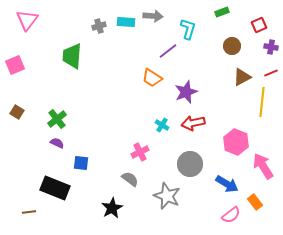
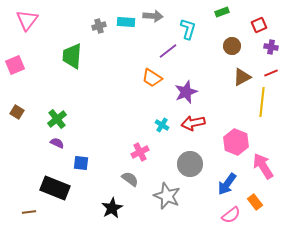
blue arrow: rotated 95 degrees clockwise
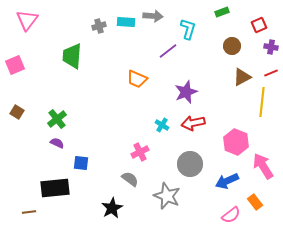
orange trapezoid: moved 15 px left, 1 px down; rotated 10 degrees counterclockwise
blue arrow: moved 3 px up; rotated 30 degrees clockwise
black rectangle: rotated 28 degrees counterclockwise
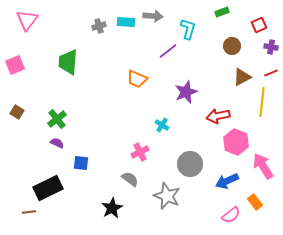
green trapezoid: moved 4 px left, 6 px down
red arrow: moved 25 px right, 7 px up
black rectangle: moved 7 px left; rotated 20 degrees counterclockwise
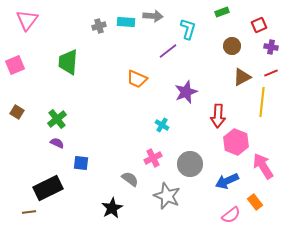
red arrow: rotated 75 degrees counterclockwise
pink cross: moved 13 px right, 6 px down
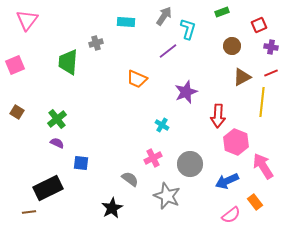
gray arrow: moved 11 px right; rotated 60 degrees counterclockwise
gray cross: moved 3 px left, 17 px down
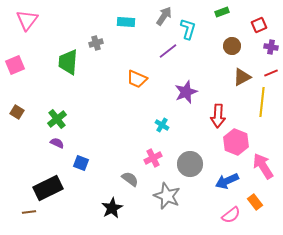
blue square: rotated 14 degrees clockwise
